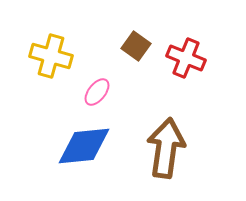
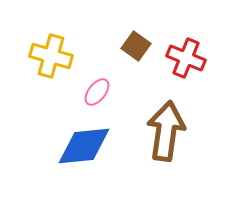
brown arrow: moved 17 px up
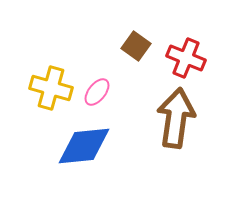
yellow cross: moved 32 px down
brown arrow: moved 10 px right, 13 px up
